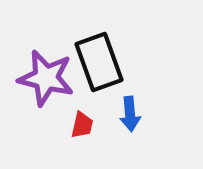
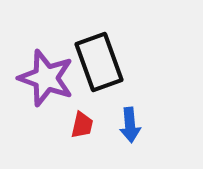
purple star: rotated 6 degrees clockwise
blue arrow: moved 11 px down
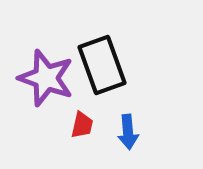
black rectangle: moved 3 px right, 3 px down
blue arrow: moved 2 px left, 7 px down
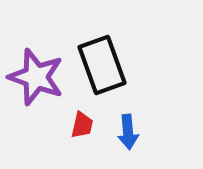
purple star: moved 10 px left, 1 px up
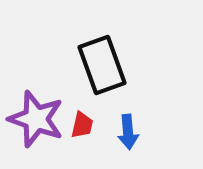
purple star: moved 42 px down
